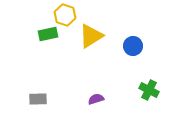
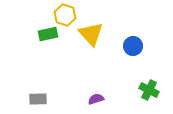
yellow triangle: moved 2 px up; rotated 40 degrees counterclockwise
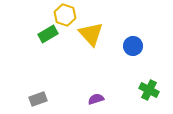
green rectangle: rotated 18 degrees counterclockwise
gray rectangle: rotated 18 degrees counterclockwise
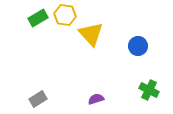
yellow hexagon: rotated 10 degrees counterclockwise
green rectangle: moved 10 px left, 16 px up
blue circle: moved 5 px right
gray rectangle: rotated 12 degrees counterclockwise
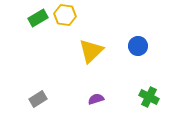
yellow triangle: moved 17 px down; rotated 28 degrees clockwise
green cross: moved 7 px down
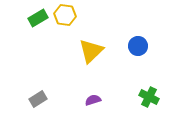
purple semicircle: moved 3 px left, 1 px down
